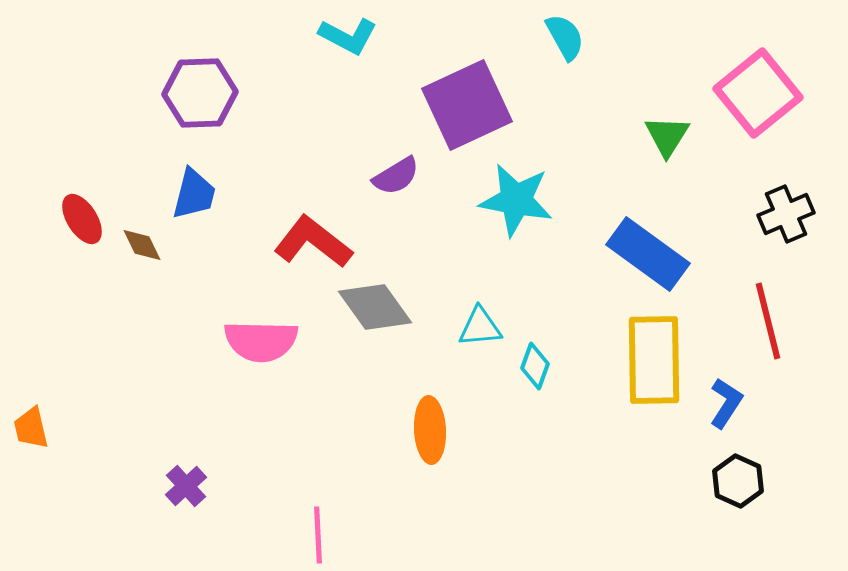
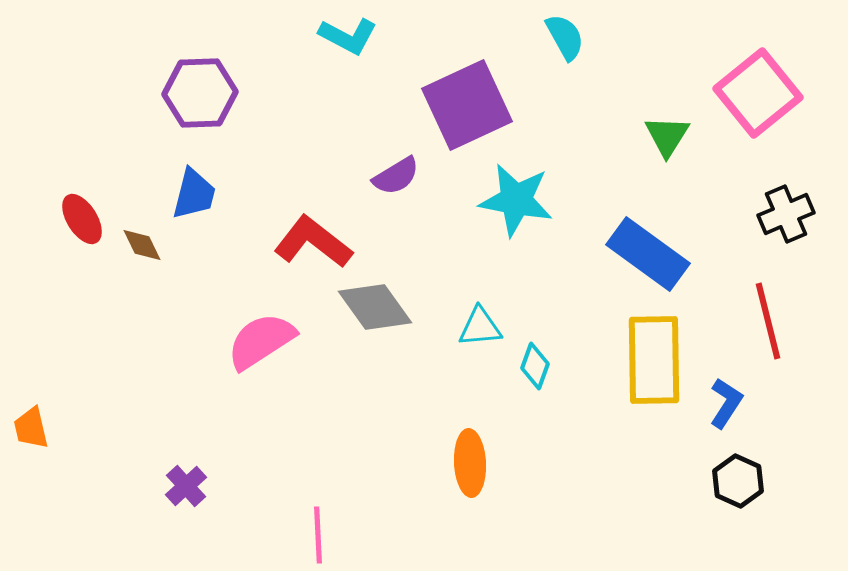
pink semicircle: rotated 146 degrees clockwise
orange ellipse: moved 40 px right, 33 px down
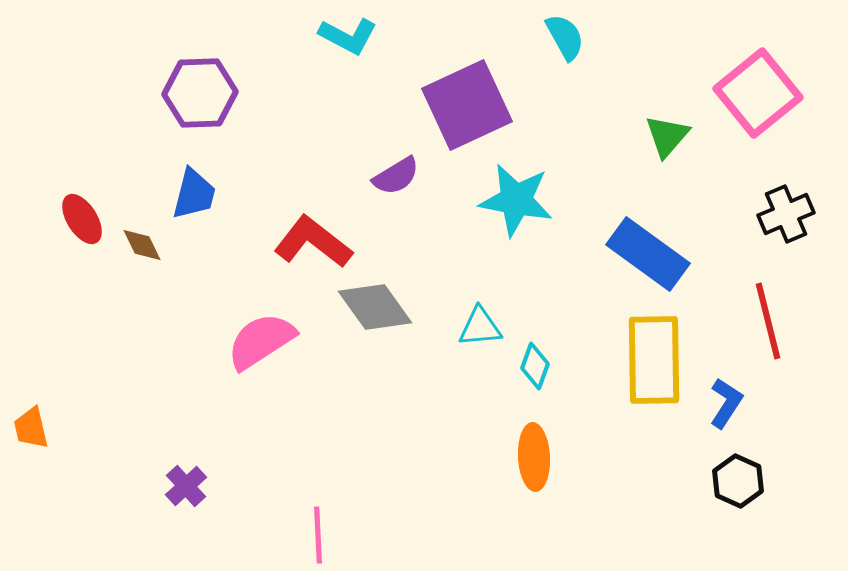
green triangle: rotated 9 degrees clockwise
orange ellipse: moved 64 px right, 6 px up
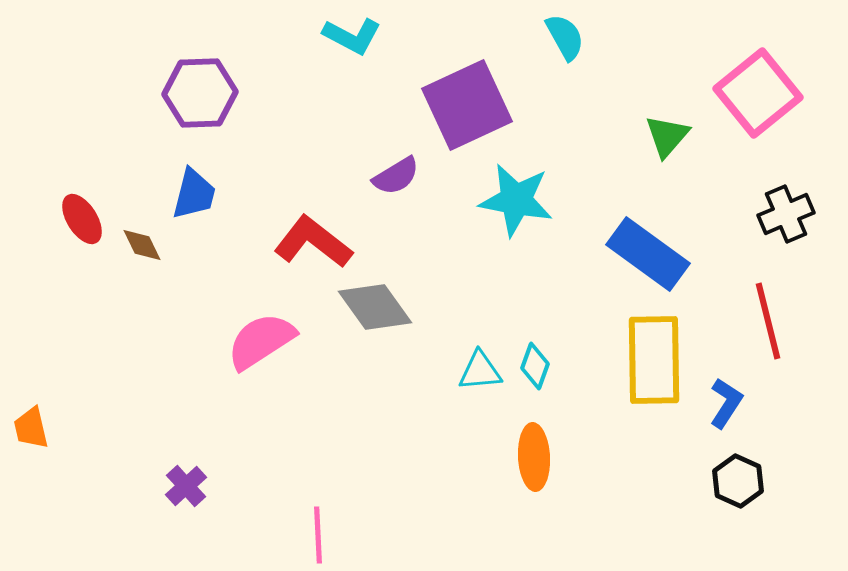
cyan L-shape: moved 4 px right
cyan triangle: moved 44 px down
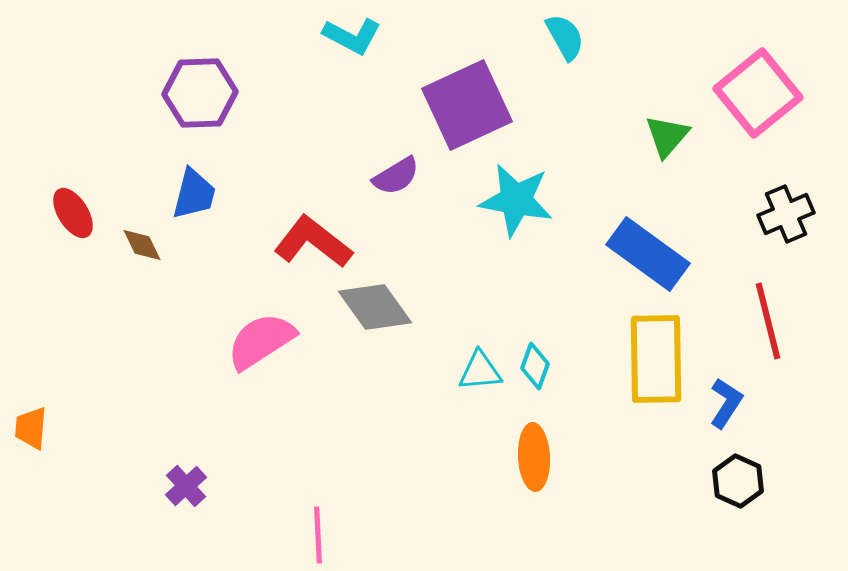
red ellipse: moved 9 px left, 6 px up
yellow rectangle: moved 2 px right, 1 px up
orange trapezoid: rotated 18 degrees clockwise
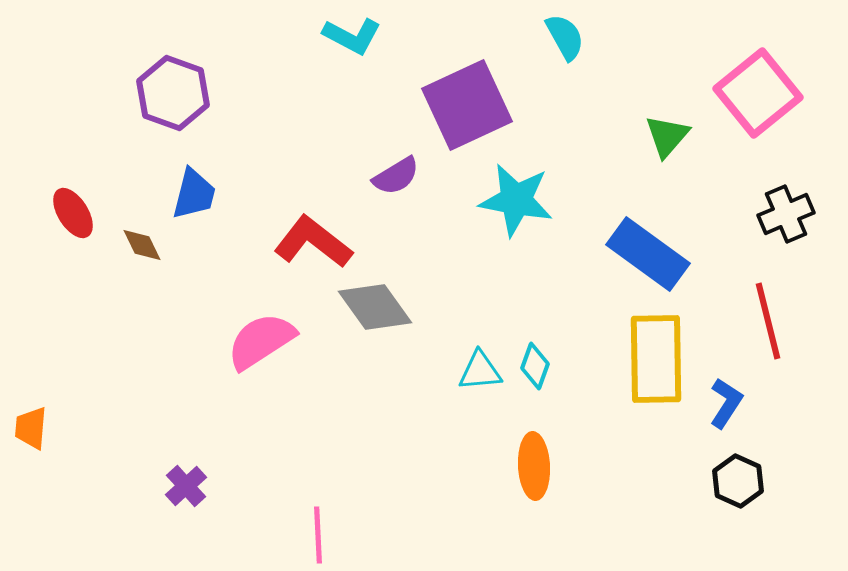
purple hexagon: moved 27 px left; rotated 22 degrees clockwise
orange ellipse: moved 9 px down
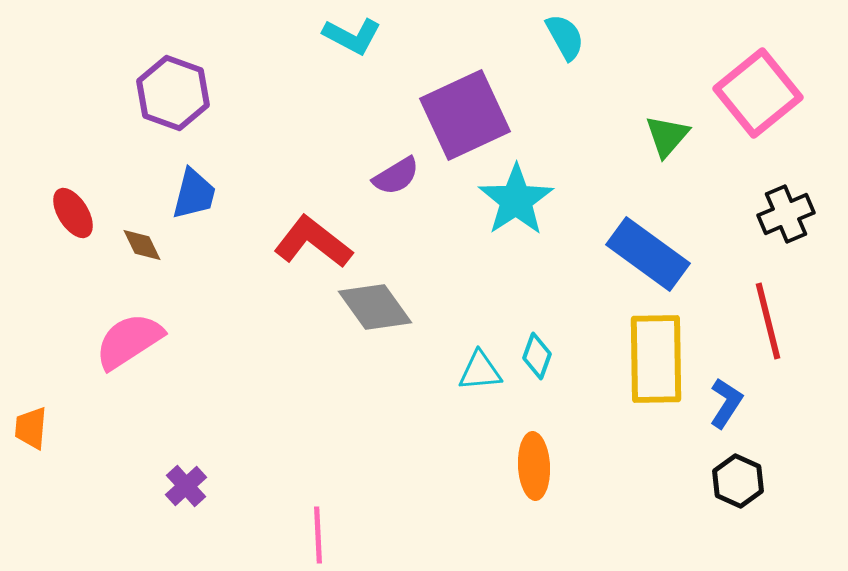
purple square: moved 2 px left, 10 px down
cyan star: rotated 28 degrees clockwise
pink semicircle: moved 132 px left
cyan diamond: moved 2 px right, 10 px up
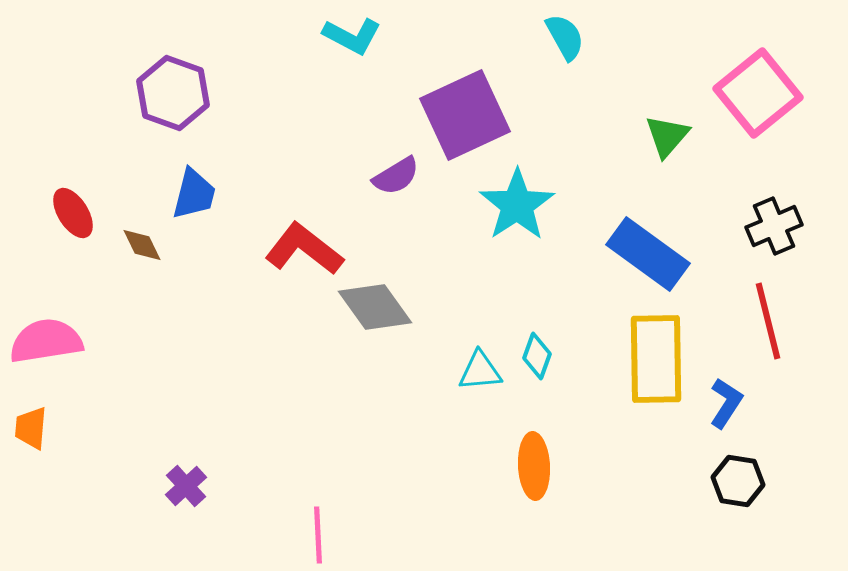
cyan star: moved 1 px right, 5 px down
black cross: moved 12 px left, 12 px down
red L-shape: moved 9 px left, 7 px down
pink semicircle: moved 83 px left; rotated 24 degrees clockwise
black hexagon: rotated 15 degrees counterclockwise
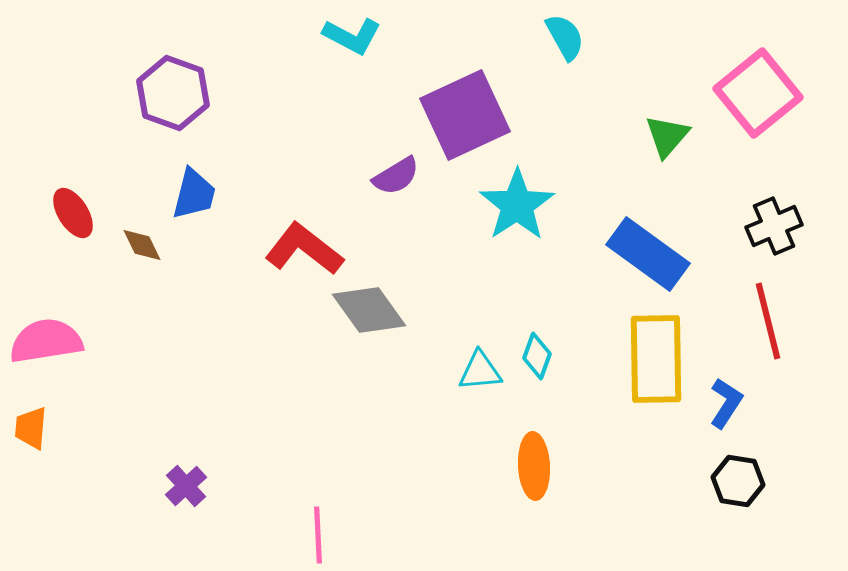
gray diamond: moved 6 px left, 3 px down
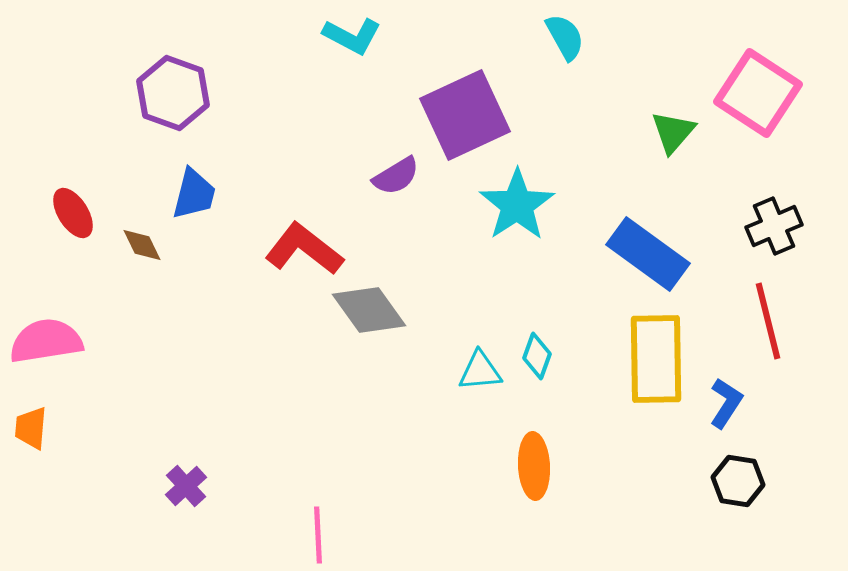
pink square: rotated 18 degrees counterclockwise
green triangle: moved 6 px right, 4 px up
